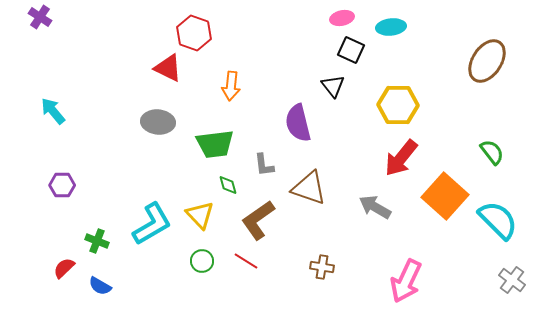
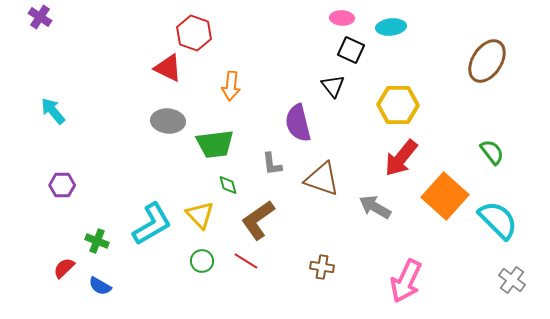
pink ellipse: rotated 15 degrees clockwise
gray ellipse: moved 10 px right, 1 px up
gray L-shape: moved 8 px right, 1 px up
brown triangle: moved 13 px right, 9 px up
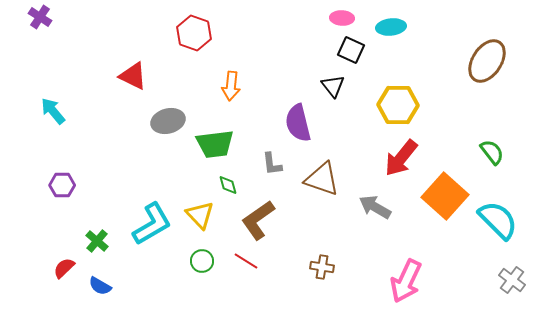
red triangle: moved 35 px left, 8 px down
gray ellipse: rotated 20 degrees counterclockwise
green cross: rotated 20 degrees clockwise
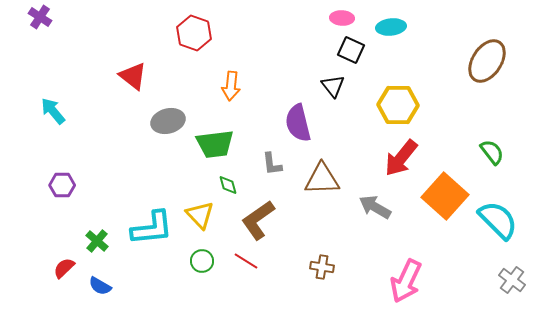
red triangle: rotated 12 degrees clockwise
brown triangle: rotated 21 degrees counterclockwise
cyan L-shape: moved 4 px down; rotated 24 degrees clockwise
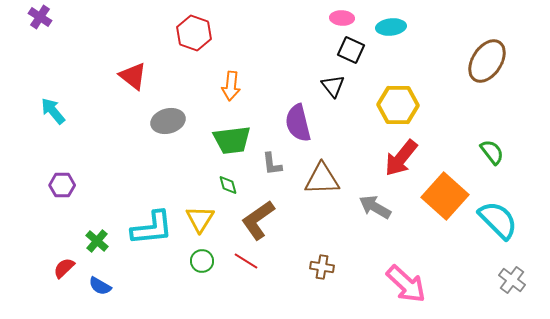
green trapezoid: moved 17 px right, 4 px up
yellow triangle: moved 4 px down; rotated 16 degrees clockwise
pink arrow: moved 3 px down; rotated 72 degrees counterclockwise
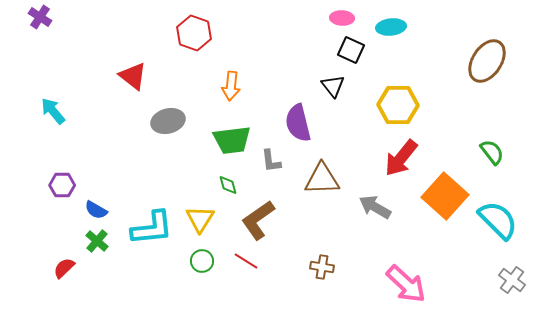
gray L-shape: moved 1 px left, 3 px up
blue semicircle: moved 4 px left, 76 px up
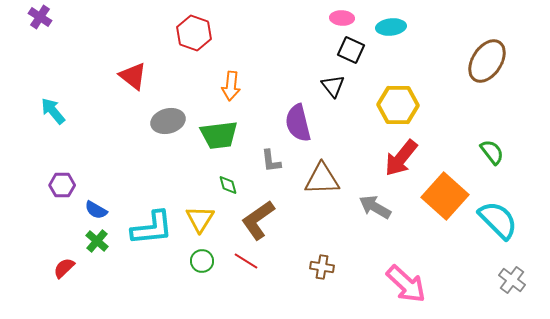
green trapezoid: moved 13 px left, 5 px up
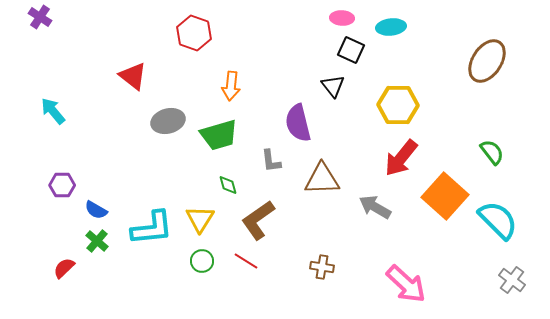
green trapezoid: rotated 9 degrees counterclockwise
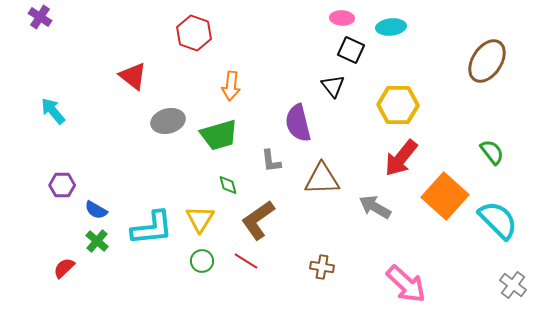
gray cross: moved 1 px right, 5 px down
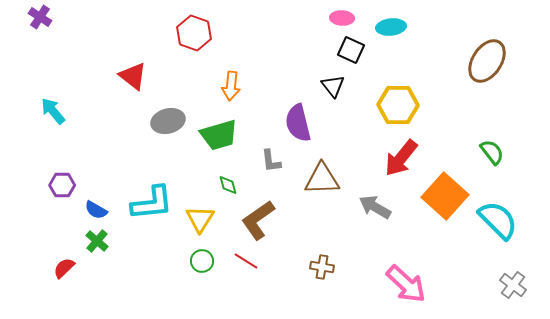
cyan L-shape: moved 25 px up
